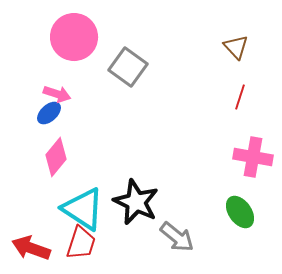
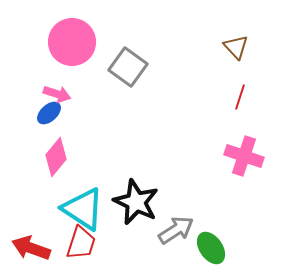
pink circle: moved 2 px left, 5 px down
pink cross: moved 9 px left, 1 px up; rotated 9 degrees clockwise
green ellipse: moved 29 px left, 36 px down
gray arrow: moved 1 px left, 7 px up; rotated 72 degrees counterclockwise
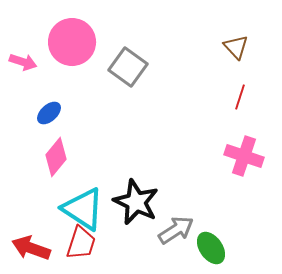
pink arrow: moved 34 px left, 32 px up
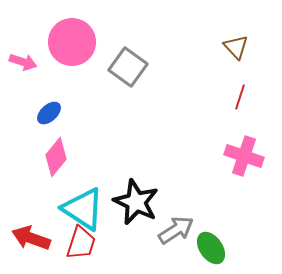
red arrow: moved 10 px up
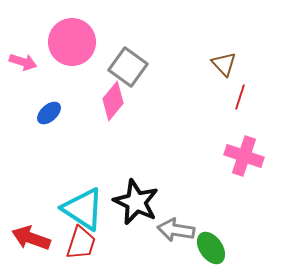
brown triangle: moved 12 px left, 17 px down
pink diamond: moved 57 px right, 56 px up
gray arrow: rotated 138 degrees counterclockwise
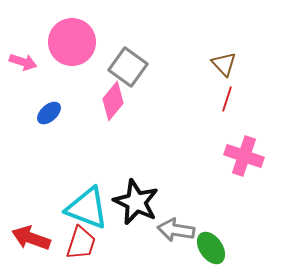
red line: moved 13 px left, 2 px down
cyan triangle: moved 4 px right, 1 px up; rotated 12 degrees counterclockwise
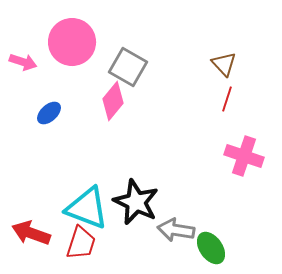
gray square: rotated 6 degrees counterclockwise
red arrow: moved 5 px up
